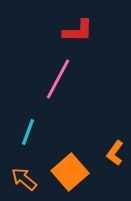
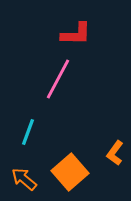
red L-shape: moved 2 px left, 3 px down
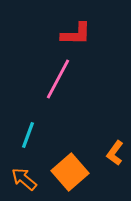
cyan line: moved 3 px down
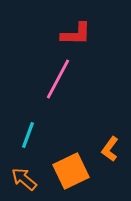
orange L-shape: moved 5 px left, 4 px up
orange square: moved 1 px right, 1 px up; rotated 15 degrees clockwise
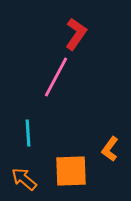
red L-shape: rotated 56 degrees counterclockwise
pink line: moved 2 px left, 2 px up
cyan line: moved 2 px up; rotated 24 degrees counterclockwise
orange square: rotated 24 degrees clockwise
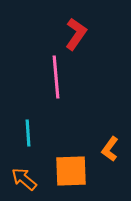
pink line: rotated 33 degrees counterclockwise
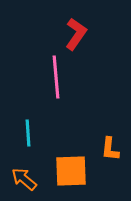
orange L-shape: rotated 30 degrees counterclockwise
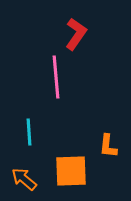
cyan line: moved 1 px right, 1 px up
orange L-shape: moved 2 px left, 3 px up
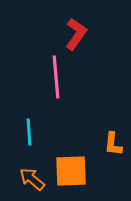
orange L-shape: moved 5 px right, 2 px up
orange arrow: moved 8 px right
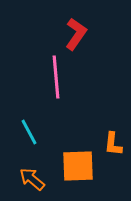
cyan line: rotated 24 degrees counterclockwise
orange square: moved 7 px right, 5 px up
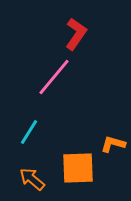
pink line: moved 2 px left; rotated 45 degrees clockwise
cyan line: rotated 60 degrees clockwise
orange L-shape: rotated 100 degrees clockwise
orange square: moved 2 px down
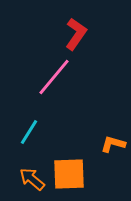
orange square: moved 9 px left, 6 px down
